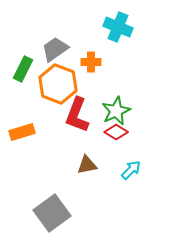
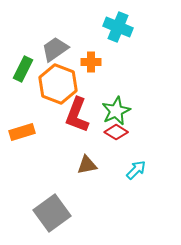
cyan arrow: moved 5 px right
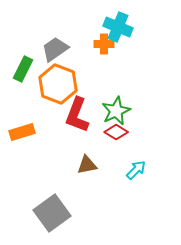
orange cross: moved 13 px right, 18 px up
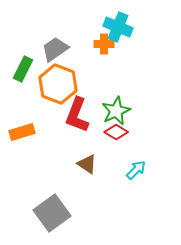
brown triangle: moved 1 px up; rotated 45 degrees clockwise
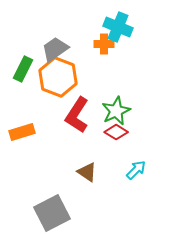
orange hexagon: moved 7 px up
red L-shape: rotated 12 degrees clockwise
brown triangle: moved 8 px down
gray square: rotated 9 degrees clockwise
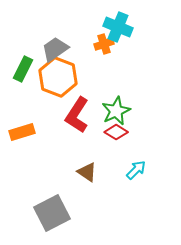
orange cross: rotated 18 degrees counterclockwise
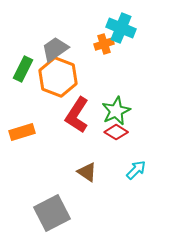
cyan cross: moved 3 px right, 1 px down
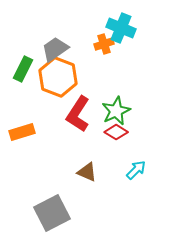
red L-shape: moved 1 px right, 1 px up
brown triangle: rotated 10 degrees counterclockwise
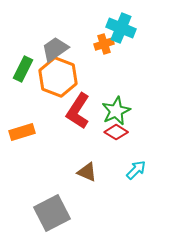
red L-shape: moved 3 px up
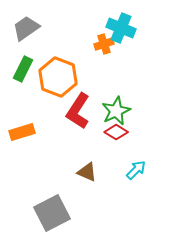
gray trapezoid: moved 29 px left, 21 px up
